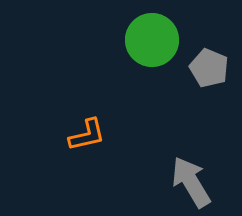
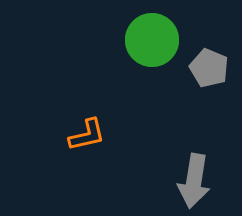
gray arrow: moved 3 px right, 1 px up; rotated 140 degrees counterclockwise
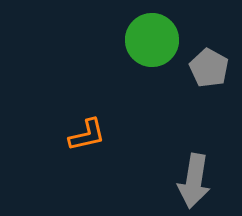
gray pentagon: rotated 6 degrees clockwise
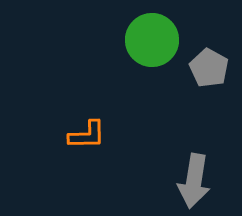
orange L-shape: rotated 12 degrees clockwise
